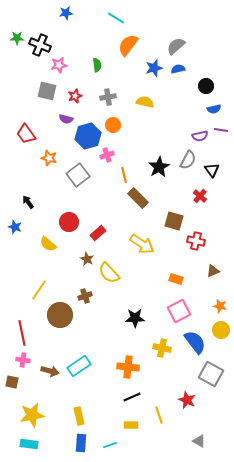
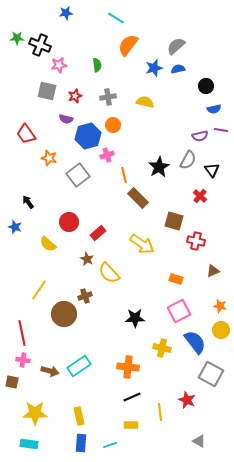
brown circle at (60, 315): moved 4 px right, 1 px up
yellow star at (32, 415): moved 3 px right, 2 px up; rotated 10 degrees clockwise
yellow line at (159, 415): moved 1 px right, 3 px up; rotated 12 degrees clockwise
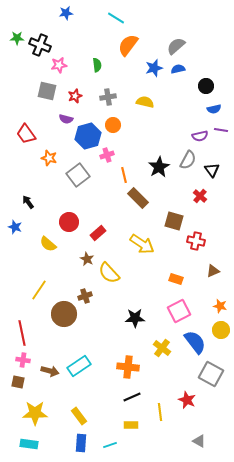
yellow cross at (162, 348): rotated 24 degrees clockwise
brown square at (12, 382): moved 6 px right
yellow rectangle at (79, 416): rotated 24 degrees counterclockwise
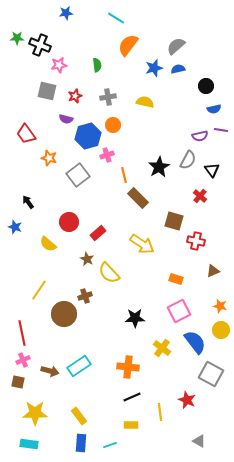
pink cross at (23, 360): rotated 32 degrees counterclockwise
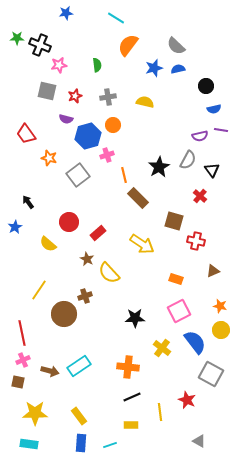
gray semicircle at (176, 46): rotated 96 degrees counterclockwise
blue star at (15, 227): rotated 24 degrees clockwise
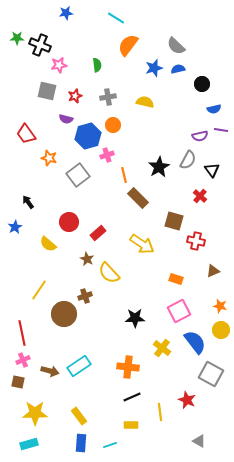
black circle at (206, 86): moved 4 px left, 2 px up
cyan rectangle at (29, 444): rotated 24 degrees counterclockwise
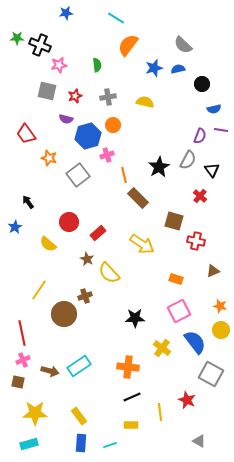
gray semicircle at (176, 46): moved 7 px right, 1 px up
purple semicircle at (200, 136): rotated 56 degrees counterclockwise
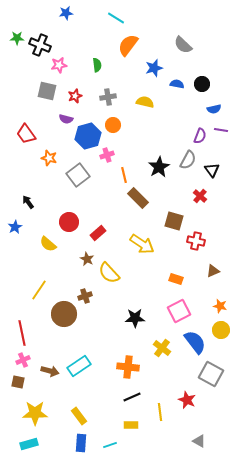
blue semicircle at (178, 69): moved 1 px left, 15 px down; rotated 24 degrees clockwise
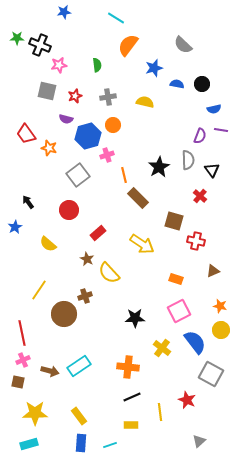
blue star at (66, 13): moved 2 px left, 1 px up
orange star at (49, 158): moved 10 px up
gray semicircle at (188, 160): rotated 30 degrees counterclockwise
red circle at (69, 222): moved 12 px up
gray triangle at (199, 441): rotated 48 degrees clockwise
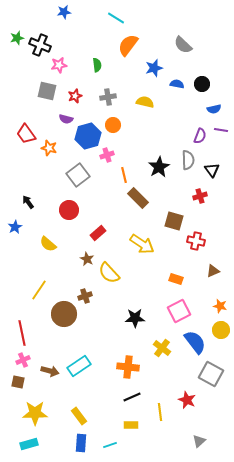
green star at (17, 38): rotated 16 degrees counterclockwise
red cross at (200, 196): rotated 32 degrees clockwise
